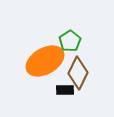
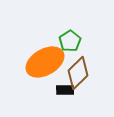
orange ellipse: moved 1 px down
brown diamond: rotated 20 degrees clockwise
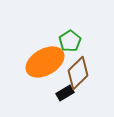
black rectangle: moved 3 px down; rotated 30 degrees counterclockwise
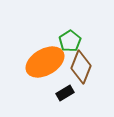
brown diamond: moved 3 px right, 6 px up; rotated 24 degrees counterclockwise
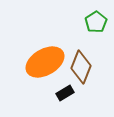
green pentagon: moved 26 px right, 19 px up
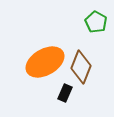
green pentagon: rotated 10 degrees counterclockwise
black rectangle: rotated 36 degrees counterclockwise
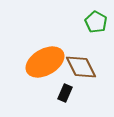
brown diamond: rotated 48 degrees counterclockwise
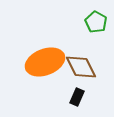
orange ellipse: rotated 9 degrees clockwise
black rectangle: moved 12 px right, 4 px down
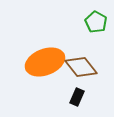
brown diamond: rotated 12 degrees counterclockwise
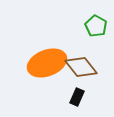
green pentagon: moved 4 px down
orange ellipse: moved 2 px right, 1 px down
